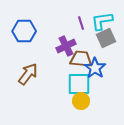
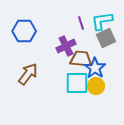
cyan square: moved 2 px left, 1 px up
yellow circle: moved 15 px right, 15 px up
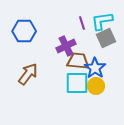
purple line: moved 1 px right
brown trapezoid: moved 3 px left, 2 px down
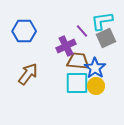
purple line: moved 8 px down; rotated 24 degrees counterclockwise
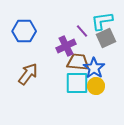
brown trapezoid: moved 1 px down
blue star: moved 1 px left
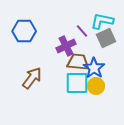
cyan L-shape: rotated 20 degrees clockwise
brown arrow: moved 4 px right, 4 px down
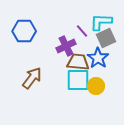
cyan L-shape: moved 1 px left, 1 px down; rotated 10 degrees counterclockwise
blue star: moved 4 px right, 10 px up
cyan square: moved 1 px right, 3 px up
